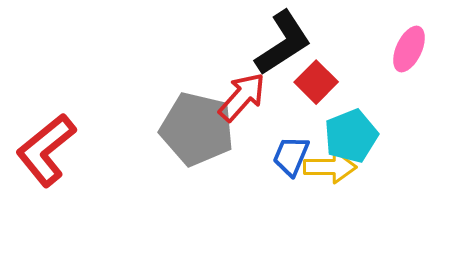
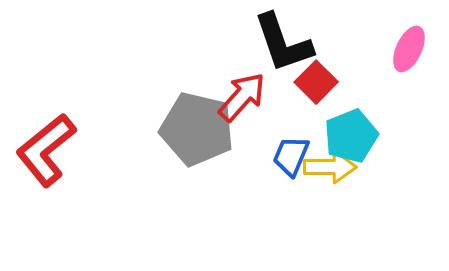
black L-shape: rotated 104 degrees clockwise
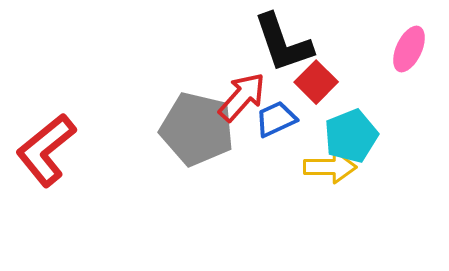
blue trapezoid: moved 15 px left, 37 px up; rotated 42 degrees clockwise
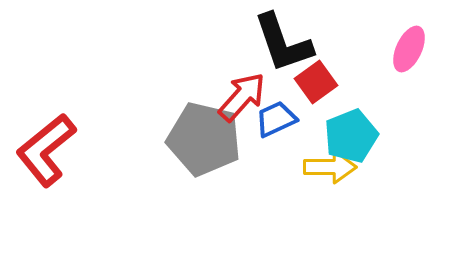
red square: rotated 9 degrees clockwise
gray pentagon: moved 7 px right, 10 px down
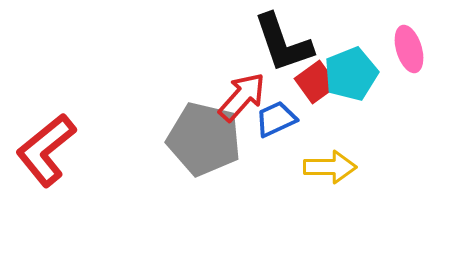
pink ellipse: rotated 42 degrees counterclockwise
cyan pentagon: moved 62 px up
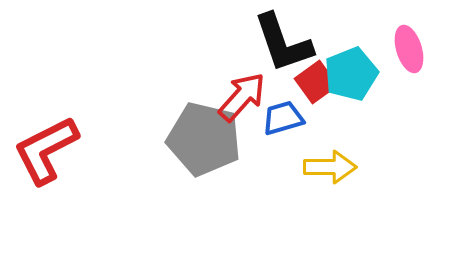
blue trapezoid: moved 7 px right, 1 px up; rotated 9 degrees clockwise
red L-shape: rotated 12 degrees clockwise
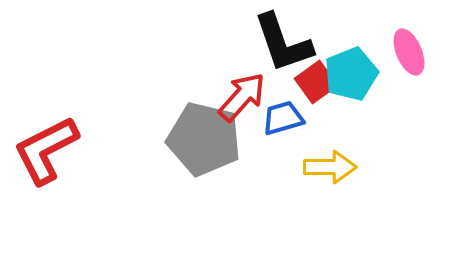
pink ellipse: moved 3 px down; rotated 6 degrees counterclockwise
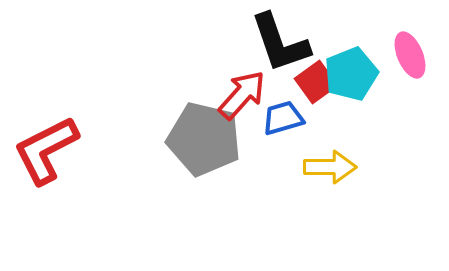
black L-shape: moved 3 px left
pink ellipse: moved 1 px right, 3 px down
red arrow: moved 2 px up
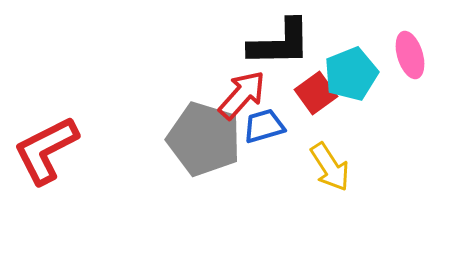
black L-shape: rotated 72 degrees counterclockwise
pink ellipse: rotated 6 degrees clockwise
red square: moved 11 px down
blue trapezoid: moved 19 px left, 8 px down
gray pentagon: rotated 4 degrees clockwise
yellow arrow: rotated 57 degrees clockwise
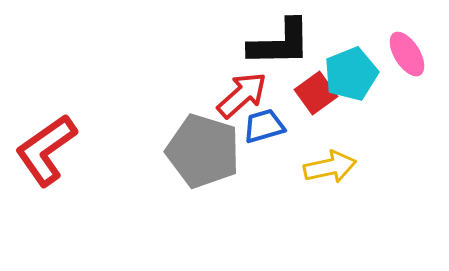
pink ellipse: moved 3 px left, 1 px up; rotated 15 degrees counterclockwise
red arrow: rotated 6 degrees clockwise
gray pentagon: moved 1 px left, 12 px down
red L-shape: rotated 8 degrees counterclockwise
yellow arrow: rotated 69 degrees counterclockwise
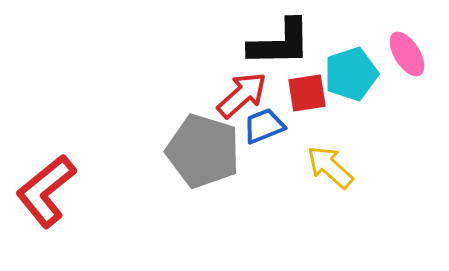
cyan pentagon: rotated 4 degrees clockwise
red square: moved 9 px left; rotated 27 degrees clockwise
blue trapezoid: rotated 6 degrees counterclockwise
red L-shape: moved 41 px down; rotated 4 degrees counterclockwise
yellow arrow: rotated 126 degrees counterclockwise
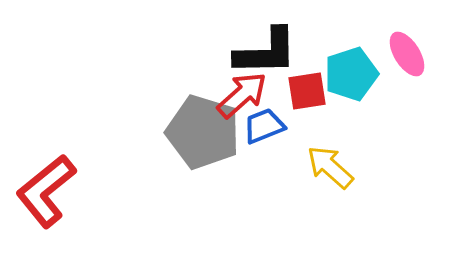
black L-shape: moved 14 px left, 9 px down
red square: moved 2 px up
gray pentagon: moved 19 px up
